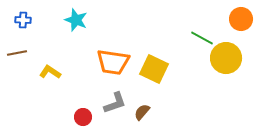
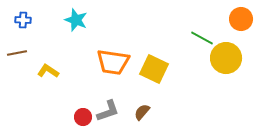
yellow L-shape: moved 2 px left, 1 px up
gray L-shape: moved 7 px left, 8 px down
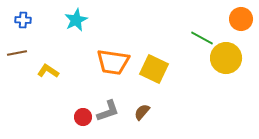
cyan star: rotated 25 degrees clockwise
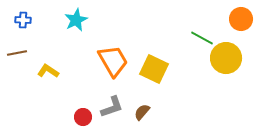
orange trapezoid: moved 1 px up; rotated 128 degrees counterclockwise
gray L-shape: moved 4 px right, 4 px up
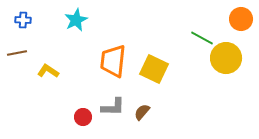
orange trapezoid: rotated 144 degrees counterclockwise
gray L-shape: moved 1 px right; rotated 20 degrees clockwise
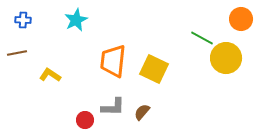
yellow L-shape: moved 2 px right, 4 px down
red circle: moved 2 px right, 3 px down
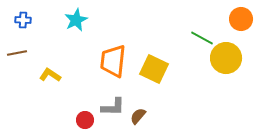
brown semicircle: moved 4 px left, 4 px down
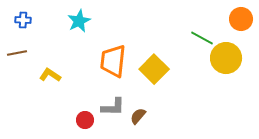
cyan star: moved 3 px right, 1 px down
yellow square: rotated 20 degrees clockwise
